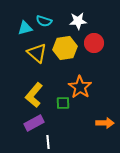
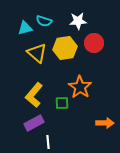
green square: moved 1 px left
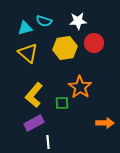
yellow triangle: moved 9 px left
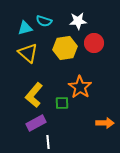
purple rectangle: moved 2 px right
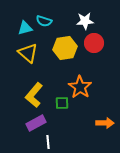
white star: moved 7 px right
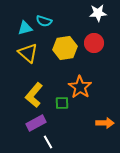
white star: moved 13 px right, 8 px up
white line: rotated 24 degrees counterclockwise
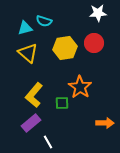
purple rectangle: moved 5 px left; rotated 12 degrees counterclockwise
